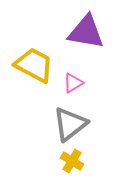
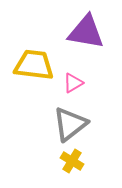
yellow trapezoid: rotated 21 degrees counterclockwise
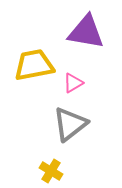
yellow trapezoid: rotated 18 degrees counterclockwise
yellow cross: moved 21 px left, 10 px down
